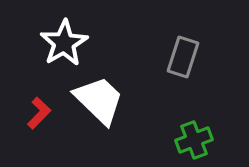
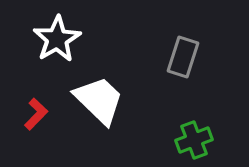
white star: moved 7 px left, 4 px up
red L-shape: moved 3 px left, 1 px down
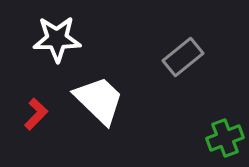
white star: rotated 30 degrees clockwise
gray rectangle: rotated 33 degrees clockwise
green cross: moved 31 px right, 2 px up
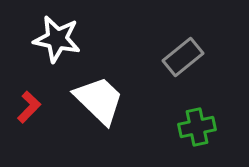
white star: rotated 12 degrees clockwise
red L-shape: moved 7 px left, 7 px up
green cross: moved 28 px left, 11 px up; rotated 9 degrees clockwise
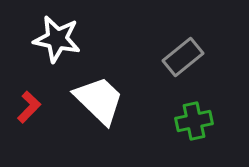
green cross: moved 3 px left, 6 px up
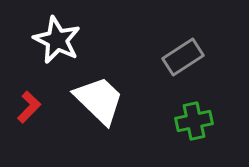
white star: moved 1 px down; rotated 15 degrees clockwise
gray rectangle: rotated 6 degrees clockwise
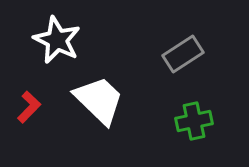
gray rectangle: moved 3 px up
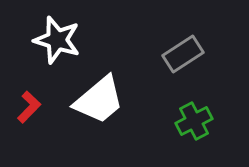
white star: rotated 9 degrees counterclockwise
white trapezoid: rotated 96 degrees clockwise
green cross: rotated 15 degrees counterclockwise
